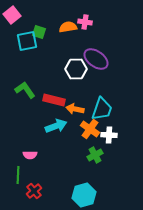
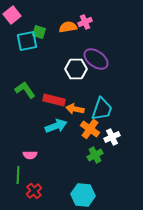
pink cross: rotated 32 degrees counterclockwise
white cross: moved 3 px right, 2 px down; rotated 28 degrees counterclockwise
cyan hexagon: moved 1 px left; rotated 20 degrees clockwise
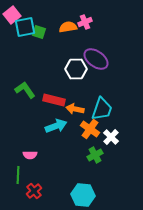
cyan square: moved 2 px left, 14 px up
white cross: moved 1 px left; rotated 21 degrees counterclockwise
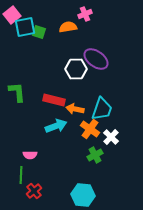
pink cross: moved 8 px up
green L-shape: moved 8 px left, 2 px down; rotated 30 degrees clockwise
green line: moved 3 px right
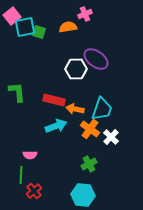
pink square: moved 1 px down
green cross: moved 6 px left, 9 px down
